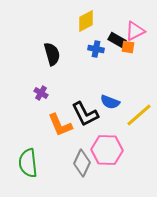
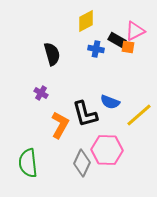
black L-shape: rotated 12 degrees clockwise
orange L-shape: rotated 128 degrees counterclockwise
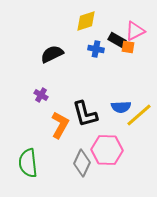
yellow diamond: rotated 10 degrees clockwise
black semicircle: rotated 100 degrees counterclockwise
purple cross: moved 2 px down
blue semicircle: moved 11 px right, 5 px down; rotated 24 degrees counterclockwise
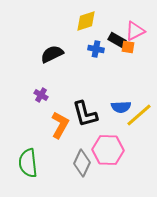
pink hexagon: moved 1 px right
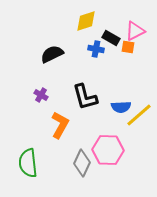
black rectangle: moved 6 px left, 2 px up
black L-shape: moved 17 px up
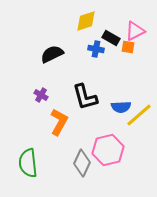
orange L-shape: moved 1 px left, 3 px up
pink hexagon: rotated 16 degrees counterclockwise
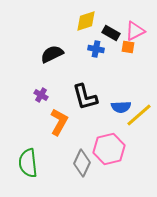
black rectangle: moved 5 px up
pink hexagon: moved 1 px right, 1 px up
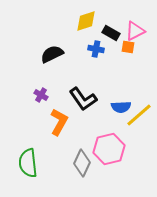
black L-shape: moved 2 px left, 2 px down; rotated 20 degrees counterclockwise
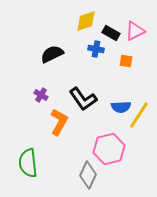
orange square: moved 2 px left, 14 px down
yellow line: rotated 16 degrees counterclockwise
gray diamond: moved 6 px right, 12 px down
